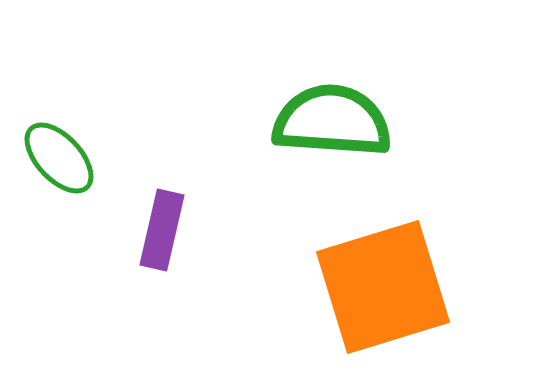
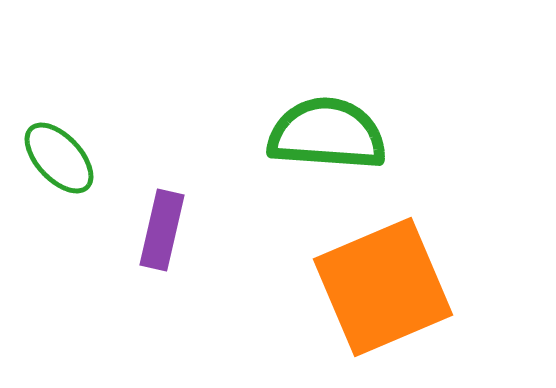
green semicircle: moved 5 px left, 13 px down
orange square: rotated 6 degrees counterclockwise
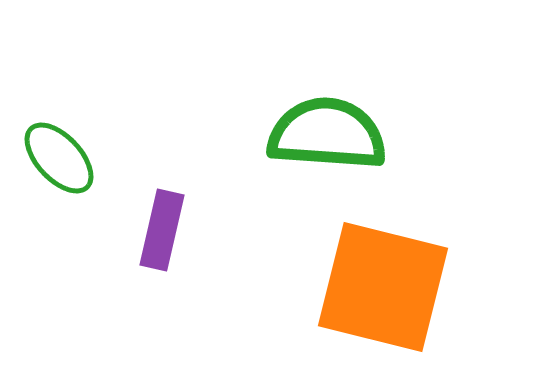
orange square: rotated 37 degrees clockwise
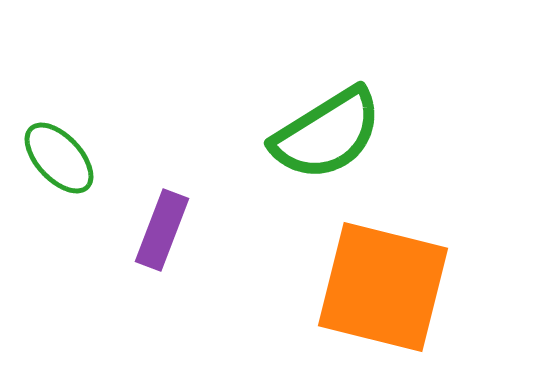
green semicircle: rotated 144 degrees clockwise
purple rectangle: rotated 8 degrees clockwise
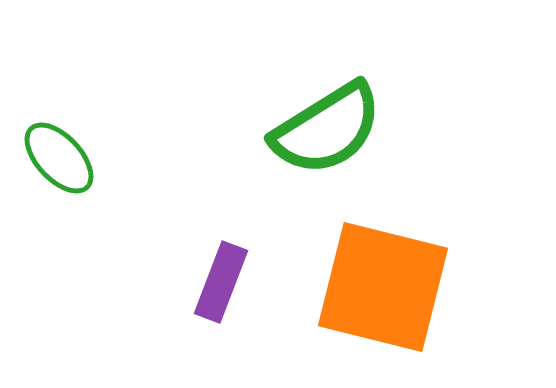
green semicircle: moved 5 px up
purple rectangle: moved 59 px right, 52 px down
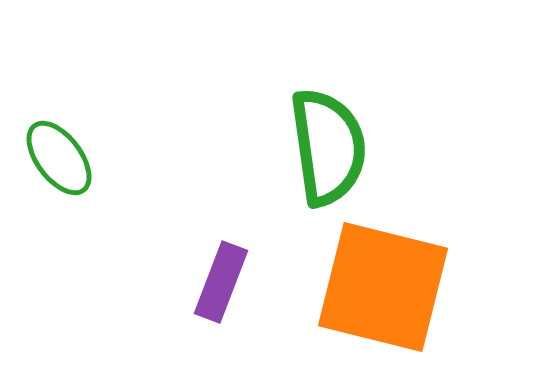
green semicircle: moved 1 px right, 18 px down; rotated 66 degrees counterclockwise
green ellipse: rotated 6 degrees clockwise
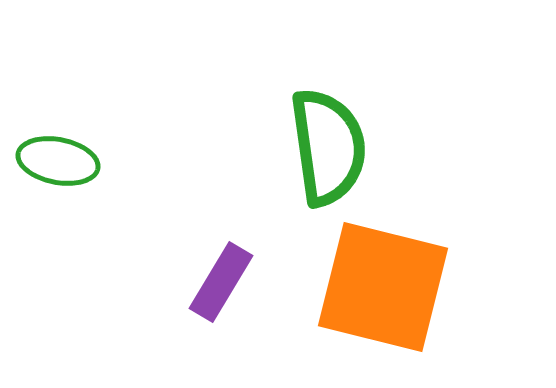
green ellipse: moved 1 px left, 3 px down; rotated 42 degrees counterclockwise
purple rectangle: rotated 10 degrees clockwise
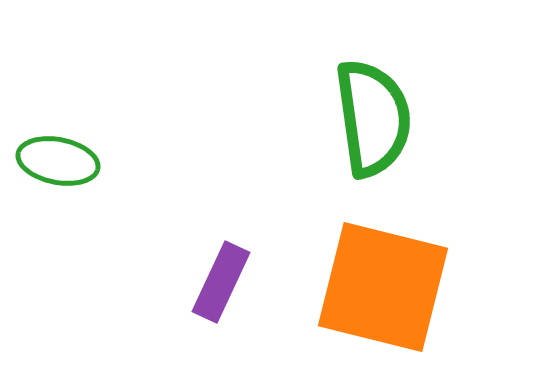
green semicircle: moved 45 px right, 29 px up
purple rectangle: rotated 6 degrees counterclockwise
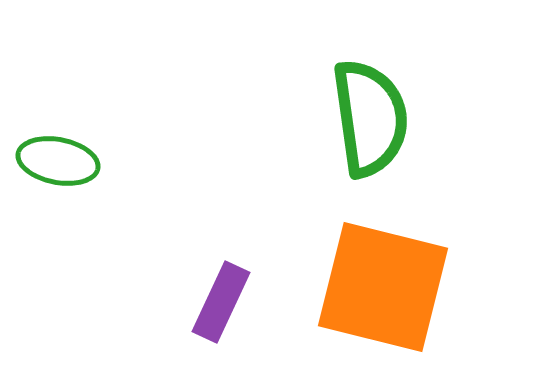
green semicircle: moved 3 px left
purple rectangle: moved 20 px down
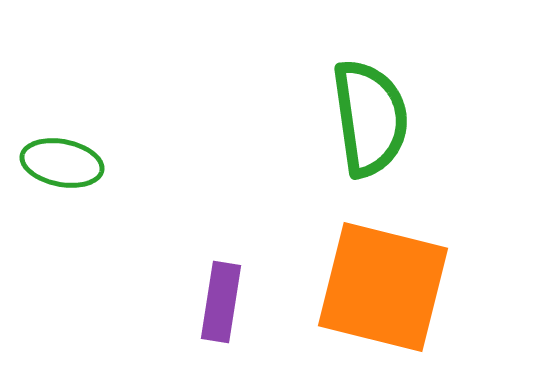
green ellipse: moved 4 px right, 2 px down
purple rectangle: rotated 16 degrees counterclockwise
